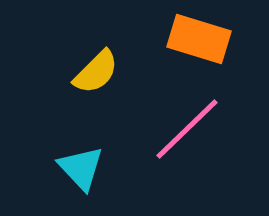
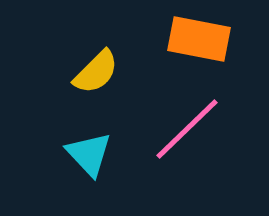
orange rectangle: rotated 6 degrees counterclockwise
cyan triangle: moved 8 px right, 14 px up
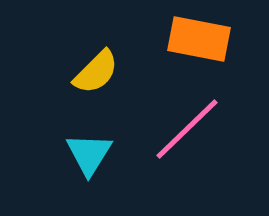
cyan triangle: rotated 15 degrees clockwise
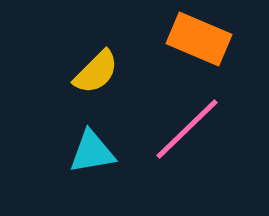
orange rectangle: rotated 12 degrees clockwise
cyan triangle: moved 3 px right, 2 px up; rotated 48 degrees clockwise
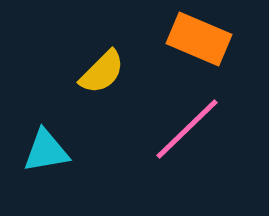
yellow semicircle: moved 6 px right
cyan triangle: moved 46 px left, 1 px up
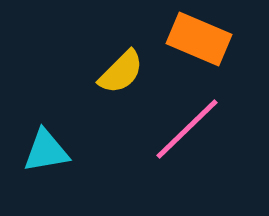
yellow semicircle: moved 19 px right
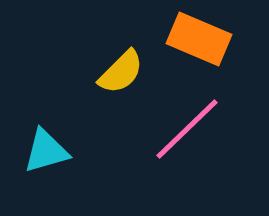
cyan triangle: rotated 6 degrees counterclockwise
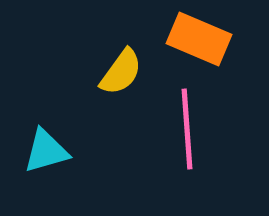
yellow semicircle: rotated 9 degrees counterclockwise
pink line: rotated 50 degrees counterclockwise
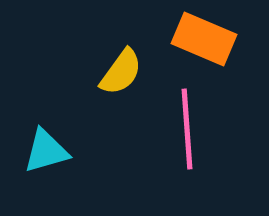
orange rectangle: moved 5 px right
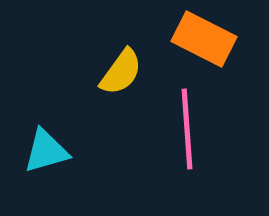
orange rectangle: rotated 4 degrees clockwise
